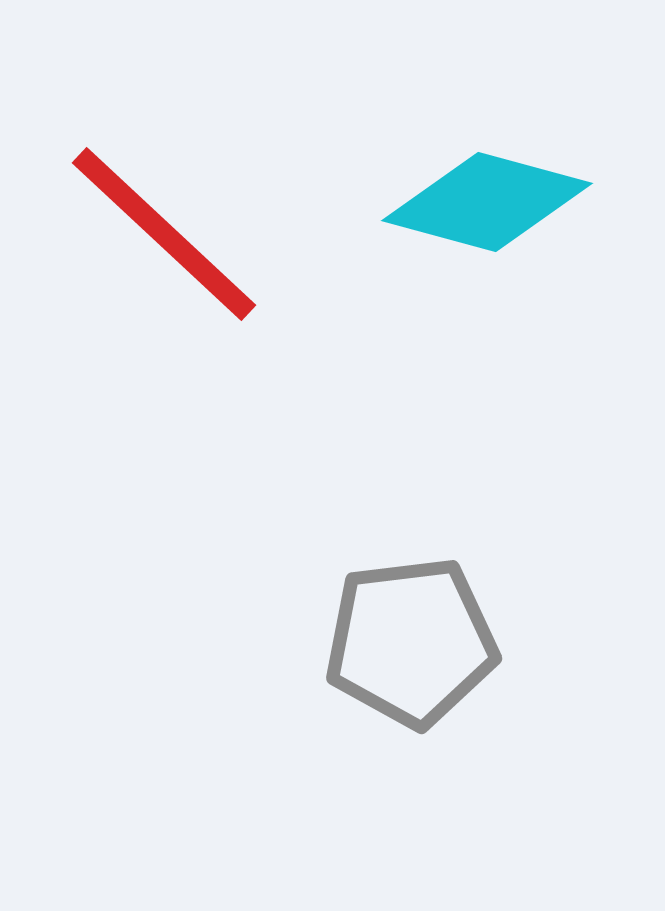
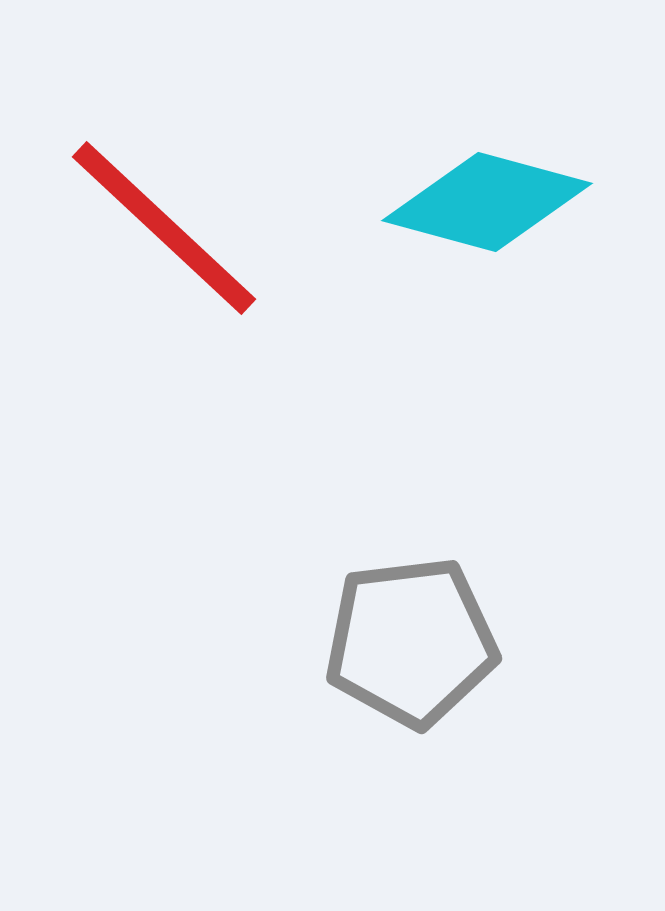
red line: moved 6 px up
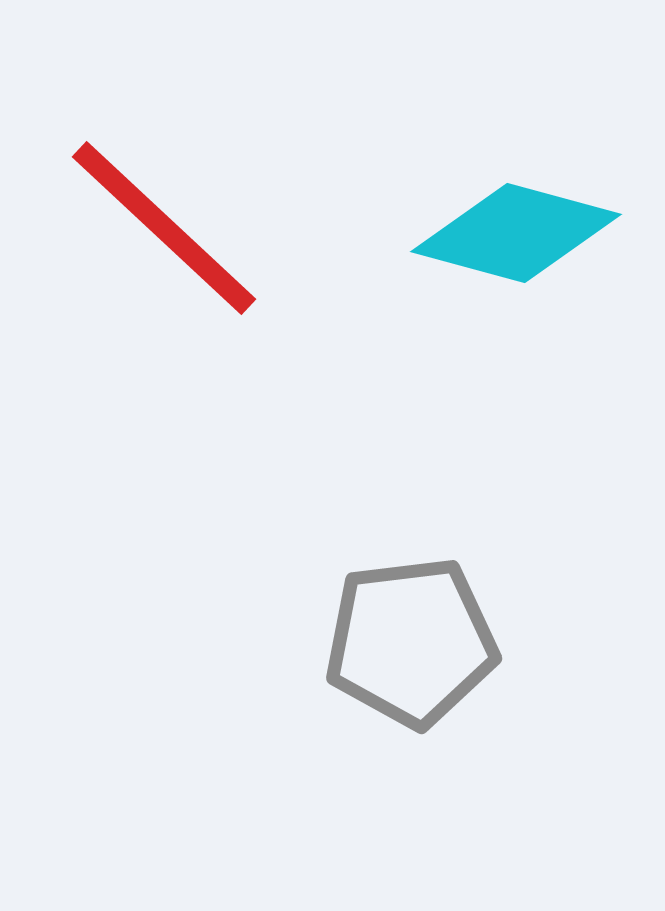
cyan diamond: moved 29 px right, 31 px down
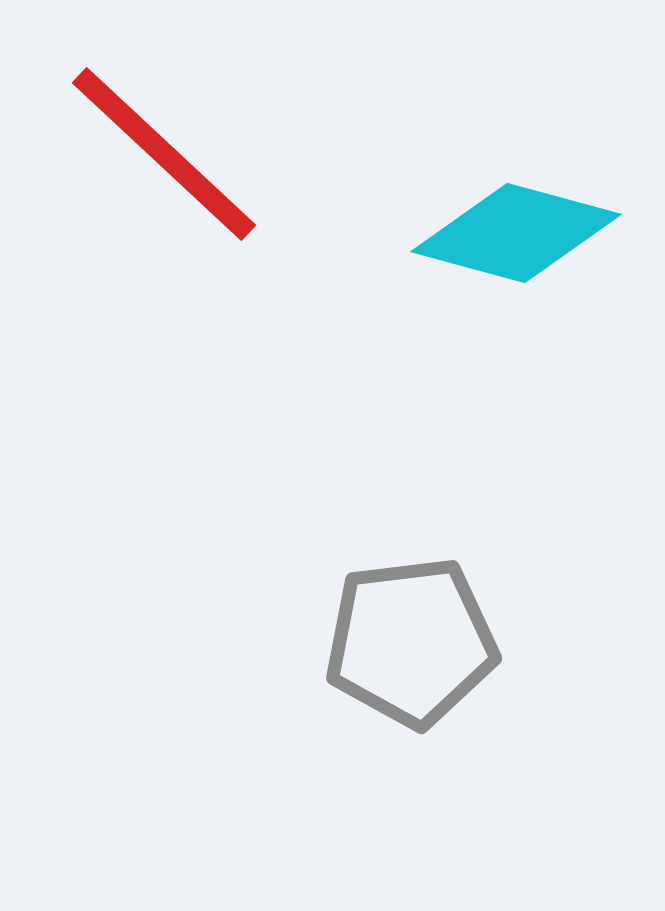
red line: moved 74 px up
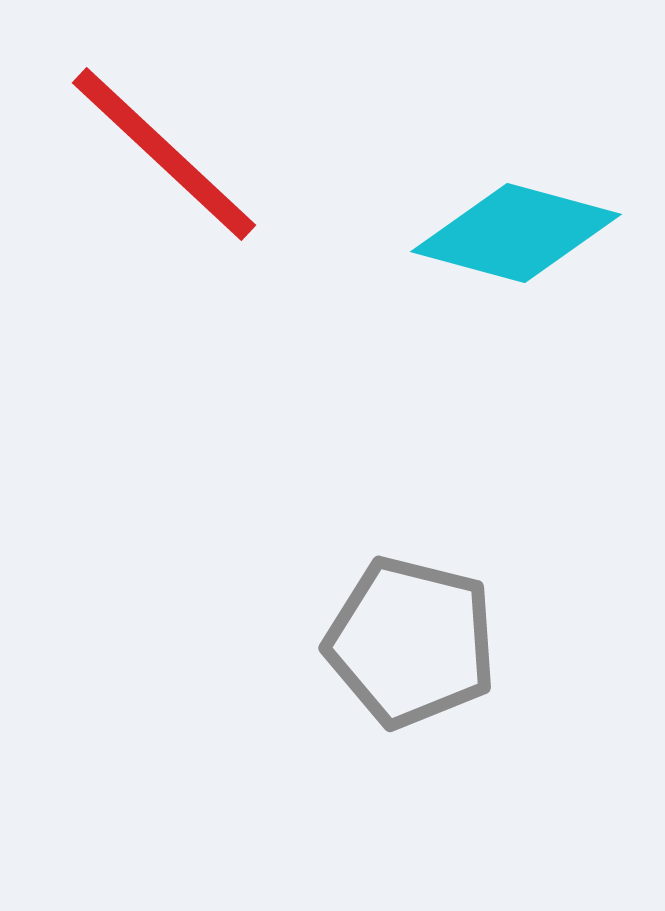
gray pentagon: rotated 21 degrees clockwise
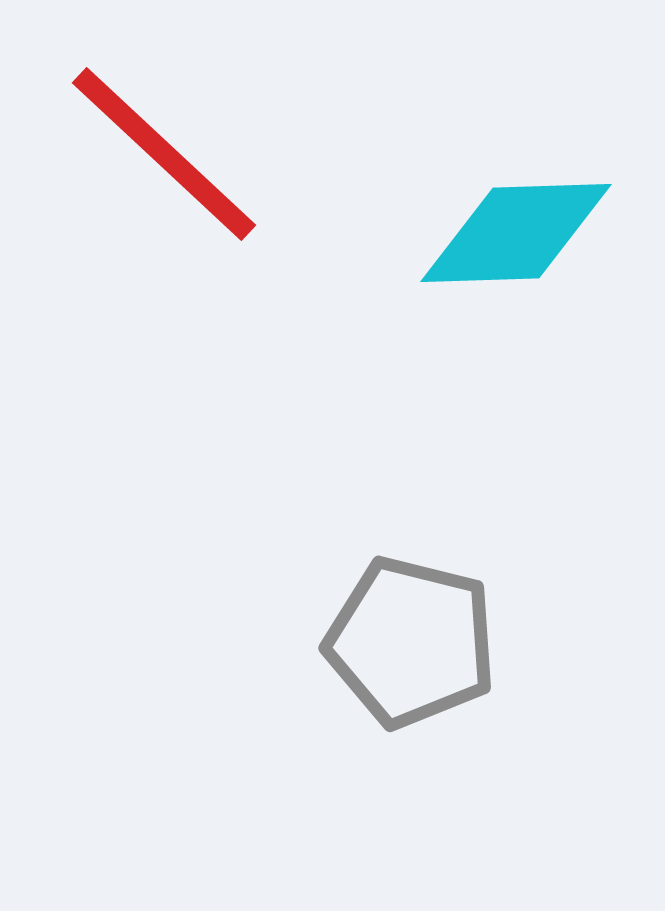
cyan diamond: rotated 17 degrees counterclockwise
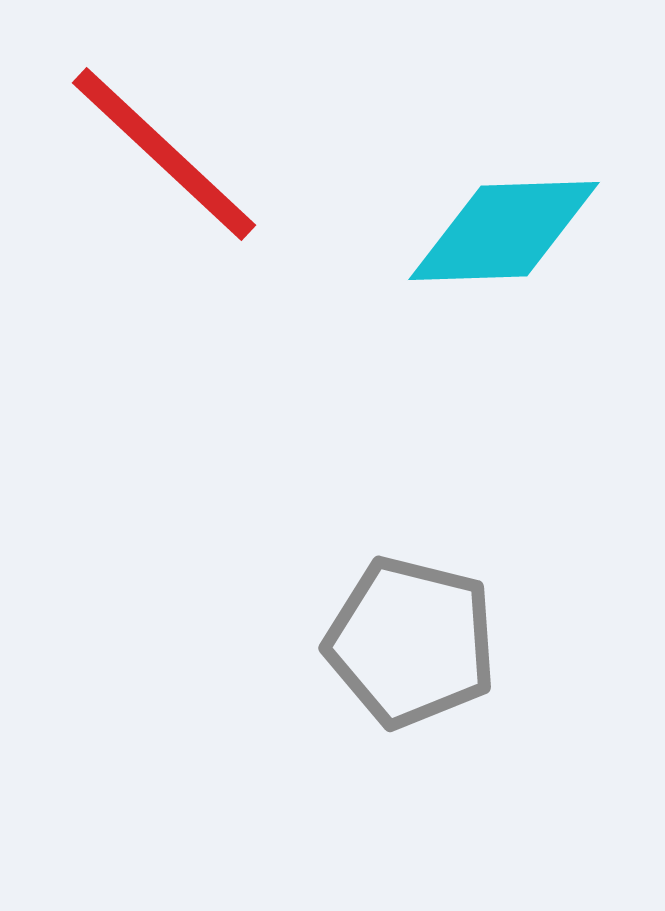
cyan diamond: moved 12 px left, 2 px up
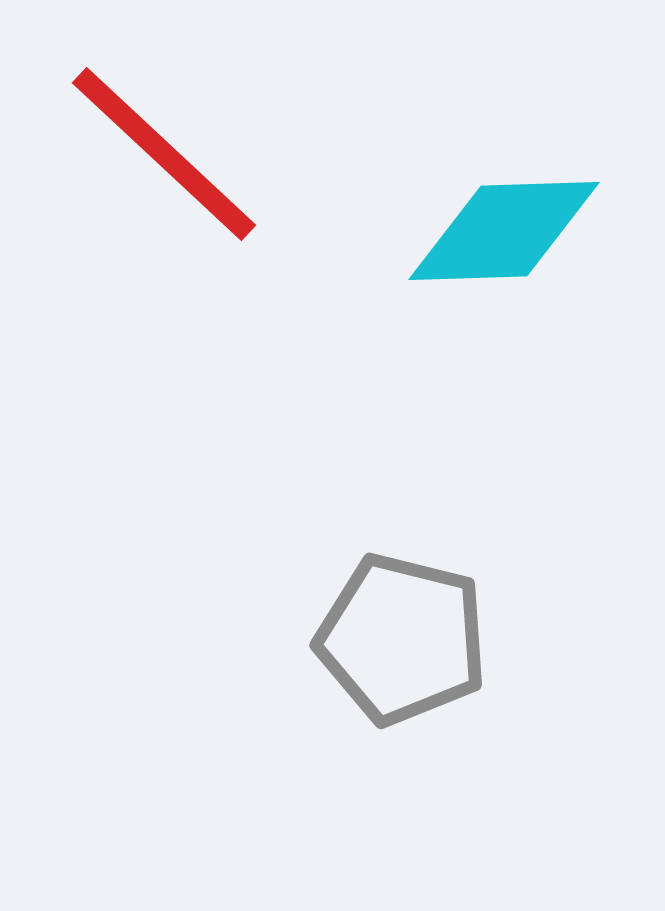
gray pentagon: moved 9 px left, 3 px up
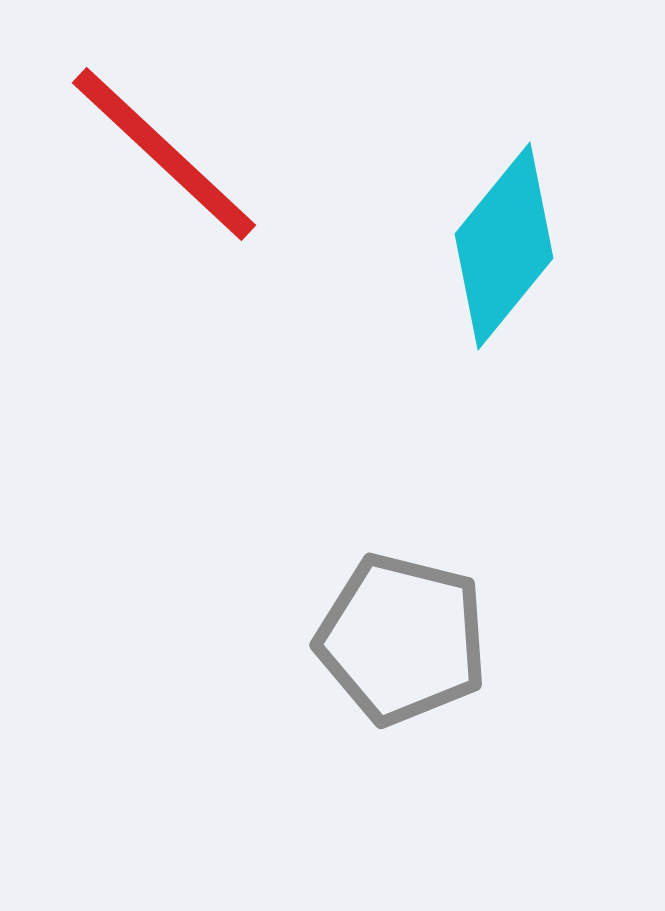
cyan diamond: moved 15 px down; rotated 49 degrees counterclockwise
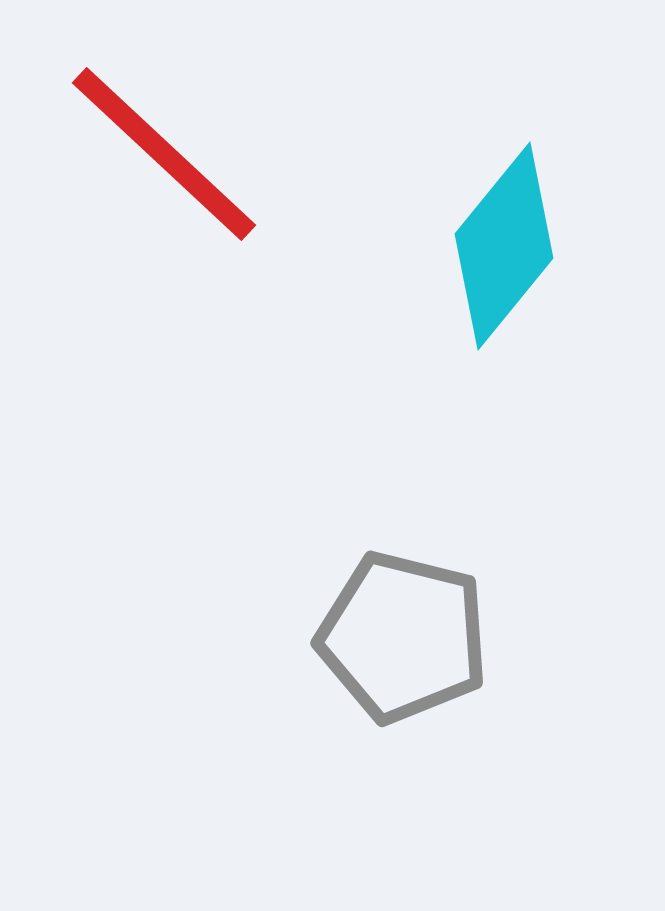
gray pentagon: moved 1 px right, 2 px up
